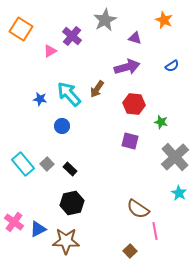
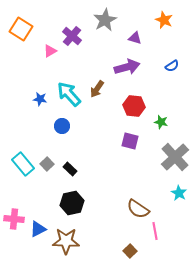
red hexagon: moved 2 px down
pink cross: moved 3 px up; rotated 30 degrees counterclockwise
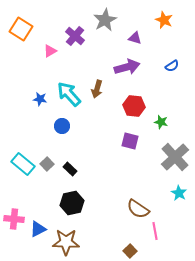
purple cross: moved 3 px right
brown arrow: rotated 18 degrees counterclockwise
cyan rectangle: rotated 10 degrees counterclockwise
brown star: moved 1 px down
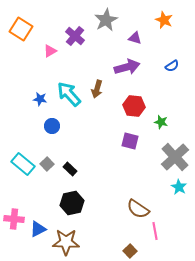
gray star: moved 1 px right
blue circle: moved 10 px left
cyan star: moved 6 px up
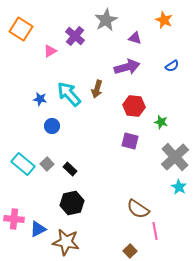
brown star: rotated 8 degrees clockwise
